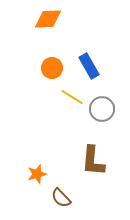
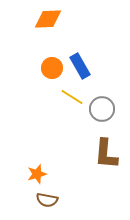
blue rectangle: moved 9 px left
brown L-shape: moved 13 px right, 7 px up
brown semicircle: moved 14 px left, 2 px down; rotated 35 degrees counterclockwise
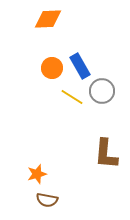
gray circle: moved 18 px up
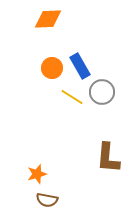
gray circle: moved 1 px down
brown L-shape: moved 2 px right, 4 px down
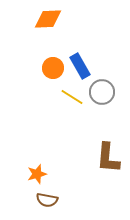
orange circle: moved 1 px right
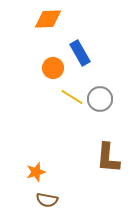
blue rectangle: moved 13 px up
gray circle: moved 2 px left, 7 px down
orange star: moved 1 px left, 2 px up
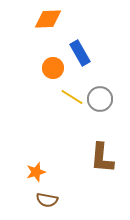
brown L-shape: moved 6 px left
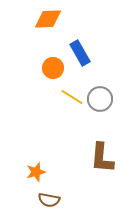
brown semicircle: moved 2 px right
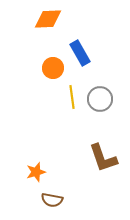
yellow line: rotated 50 degrees clockwise
brown L-shape: moved 1 px right; rotated 24 degrees counterclockwise
brown semicircle: moved 3 px right
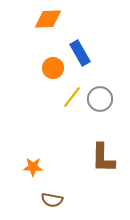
yellow line: rotated 45 degrees clockwise
brown L-shape: rotated 20 degrees clockwise
orange star: moved 3 px left, 5 px up; rotated 18 degrees clockwise
